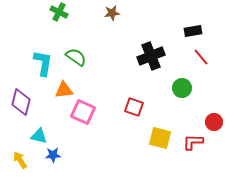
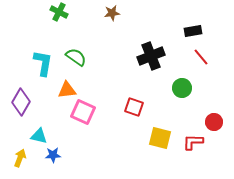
orange triangle: moved 3 px right
purple diamond: rotated 16 degrees clockwise
yellow arrow: moved 2 px up; rotated 54 degrees clockwise
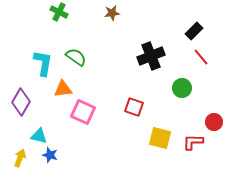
black rectangle: moved 1 px right; rotated 36 degrees counterclockwise
orange triangle: moved 4 px left, 1 px up
blue star: moved 3 px left; rotated 21 degrees clockwise
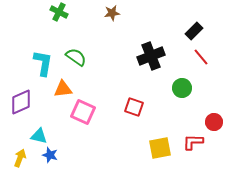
purple diamond: rotated 36 degrees clockwise
yellow square: moved 10 px down; rotated 25 degrees counterclockwise
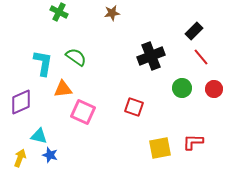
red circle: moved 33 px up
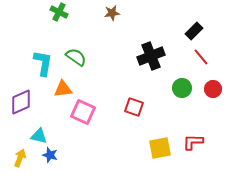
red circle: moved 1 px left
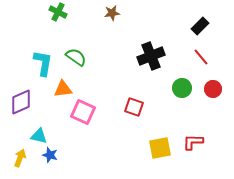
green cross: moved 1 px left
black rectangle: moved 6 px right, 5 px up
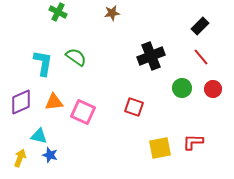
orange triangle: moved 9 px left, 13 px down
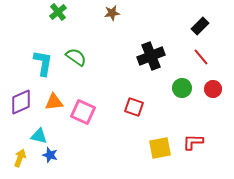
green cross: rotated 24 degrees clockwise
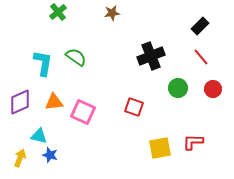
green circle: moved 4 px left
purple diamond: moved 1 px left
